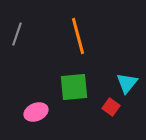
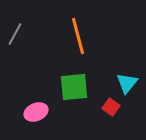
gray line: moved 2 px left; rotated 10 degrees clockwise
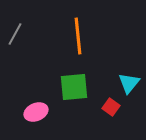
orange line: rotated 9 degrees clockwise
cyan triangle: moved 2 px right
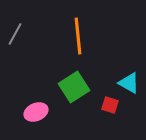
cyan triangle: rotated 40 degrees counterclockwise
green square: rotated 28 degrees counterclockwise
red square: moved 1 px left, 2 px up; rotated 18 degrees counterclockwise
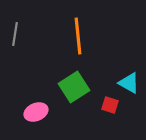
gray line: rotated 20 degrees counterclockwise
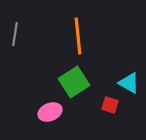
green square: moved 5 px up
pink ellipse: moved 14 px right
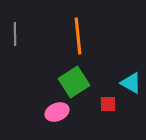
gray line: rotated 10 degrees counterclockwise
cyan triangle: moved 2 px right
red square: moved 2 px left, 1 px up; rotated 18 degrees counterclockwise
pink ellipse: moved 7 px right
